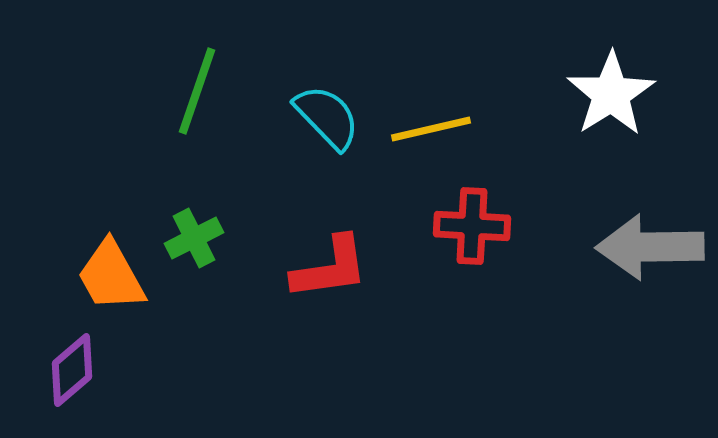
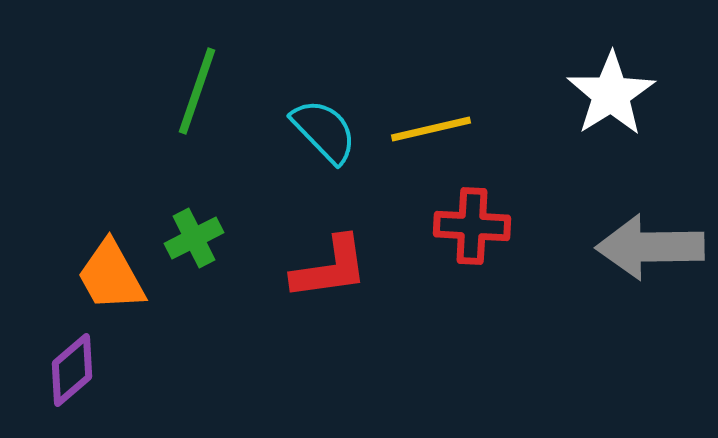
cyan semicircle: moved 3 px left, 14 px down
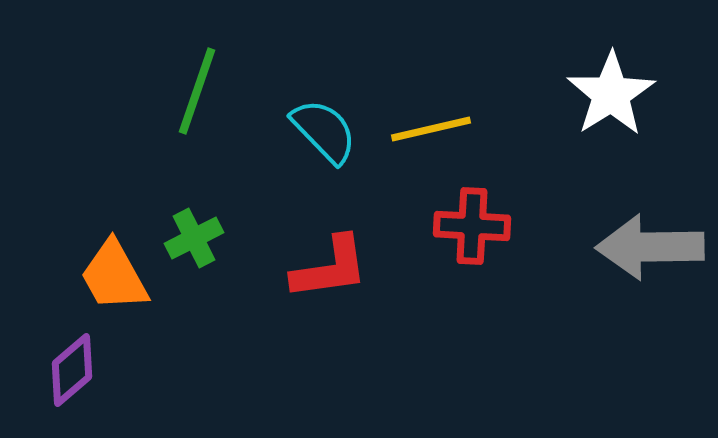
orange trapezoid: moved 3 px right
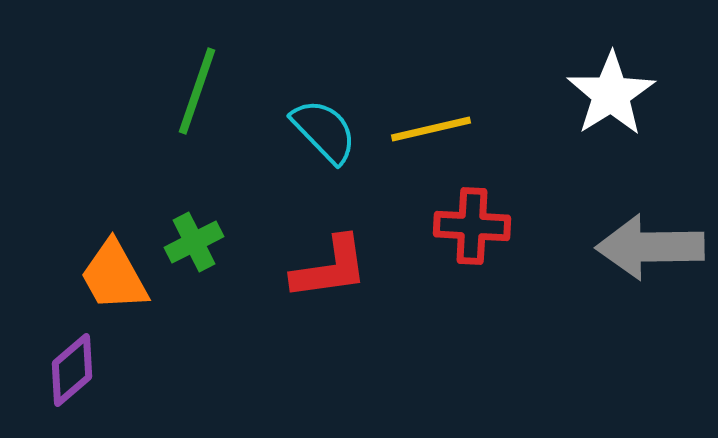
green cross: moved 4 px down
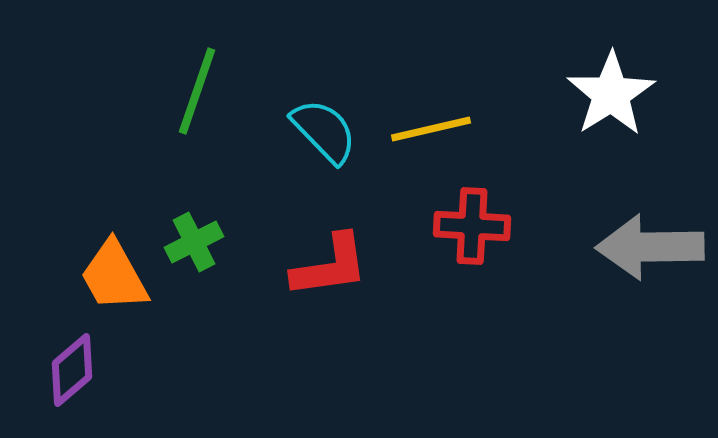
red L-shape: moved 2 px up
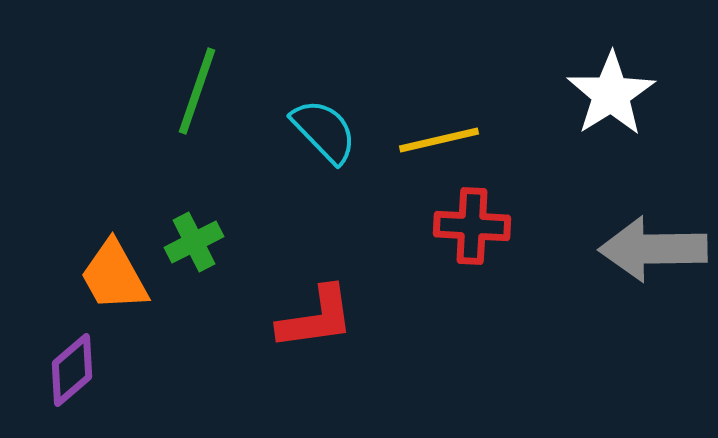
yellow line: moved 8 px right, 11 px down
gray arrow: moved 3 px right, 2 px down
red L-shape: moved 14 px left, 52 px down
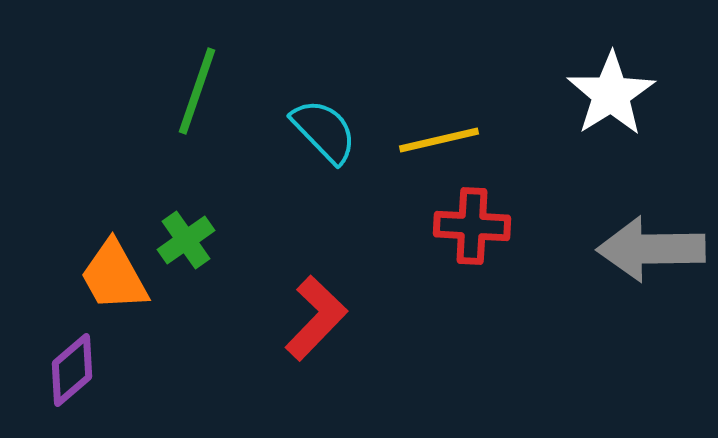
green cross: moved 8 px left, 2 px up; rotated 8 degrees counterclockwise
gray arrow: moved 2 px left
red L-shape: rotated 38 degrees counterclockwise
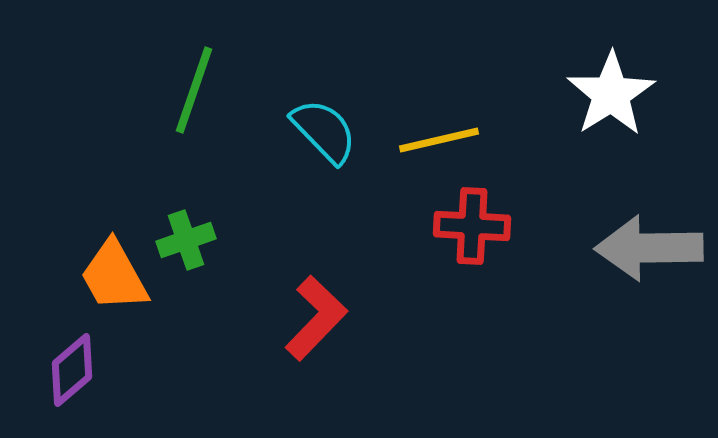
green line: moved 3 px left, 1 px up
green cross: rotated 16 degrees clockwise
gray arrow: moved 2 px left, 1 px up
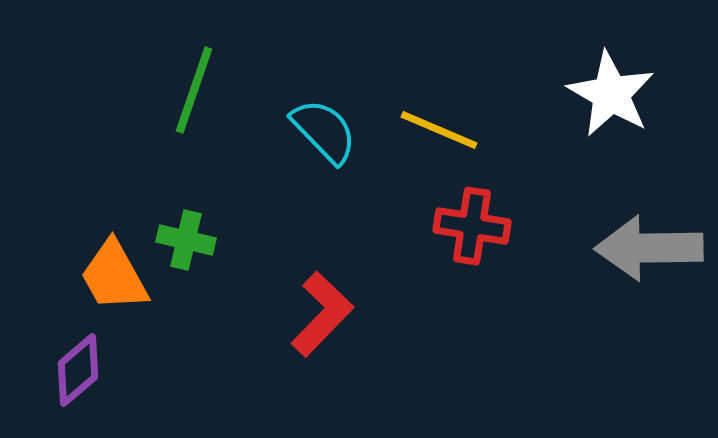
white star: rotated 10 degrees counterclockwise
yellow line: moved 10 px up; rotated 36 degrees clockwise
red cross: rotated 6 degrees clockwise
green cross: rotated 32 degrees clockwise
red L-shape: moved 6 px right, 4 px up
purple diamond: moved 6 px right
